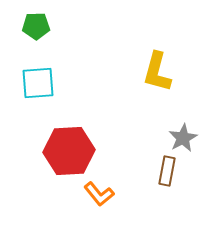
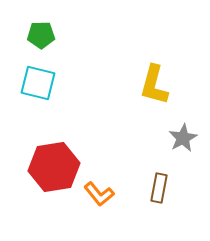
green pentagon: moved 5 px right, 9 px down
yellow L-shape: moved 3 px left, 13 px down
cyan square: rotated 18 degrees clockwise
red hexagon: moved 15 px left, 16 px down; rotated 6 degrees counterclockwise
brown rectangle: moved 8 px left, 17 px down
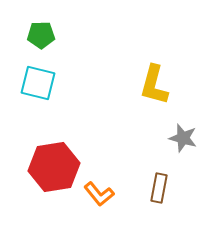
gray star: rotated 28 degrees counterclockwise
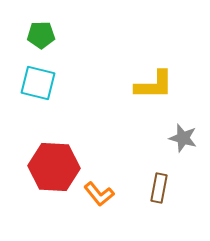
yellow L-shape: rotated 105 degrees counterclockwise
red hexagon: rotated 12 degrees clockwise
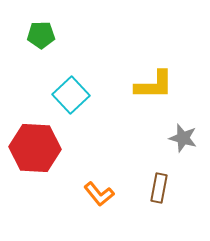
cyan square: moved 33 px right, 12 px down; rotated 33 degrees clockwise
red hexagon: moved 19 px left, 19 px up
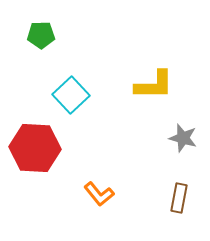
brown rectangle: moved 20 px right, 10 px down
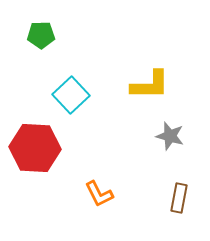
yellow L-shape: moved 4 px left
gray star: moved 13 px left, 2 px up
orange L-shape: rotated 12 degrees clockwise
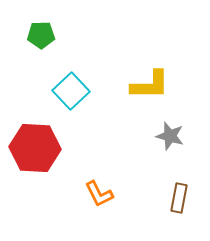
cyan square: moved 4 px up
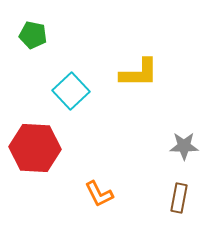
green pentagon: moved 8 px left; rotated 12 degrees clockwise
yellow L-shape: moved 11 px left, 12 px up
gray star: moved 14 px right, 10 px down; rotated 16 degrees counterclockwise
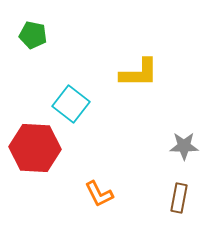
cyan square: moved 13 px down; rotated 9 degrees counterclockwise
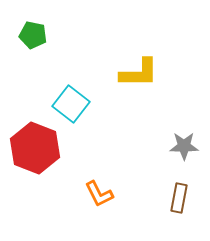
red hexagon: rotated 18 degrees clockwise
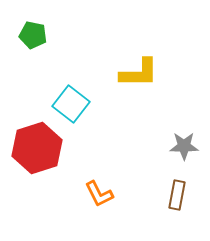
red hexagon: moved 2 px right; rotated 21 degrees clockwise
brown rectangle: moved 2 px left, 3 px up
